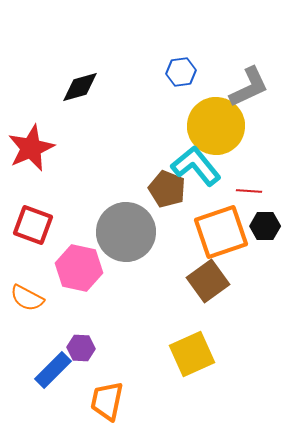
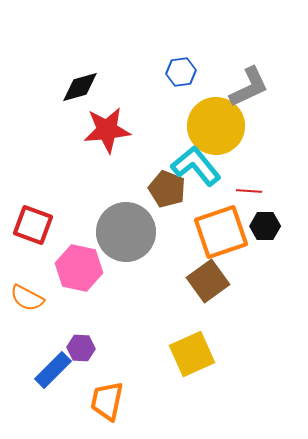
red star: moved 76 px right, 18 px up; rotated 18 degrees clockwise
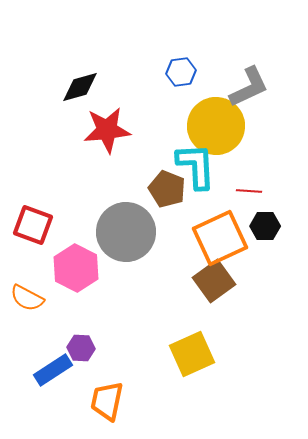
cyan L-shape: rotated 36 degrees clockwise
orange square: moved 1 px left, 6 px down; rotated 6 degrees counterclockwise
pink hexagon: moved 3 px left; rotated 15 degrees clockwise
brown square: moved 6 px right
blue rectangle: rotated 12 degrees clockwise
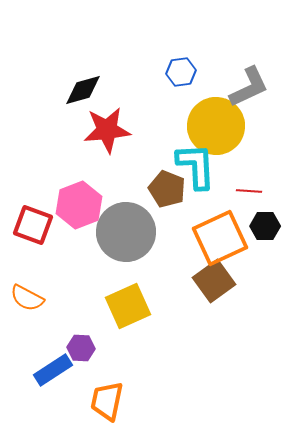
black diamond: moved 3 px right, 3 px down
pink hexagon: moved 3 px right, 63 px up; rotated 12 degrees clockwise
yellow square: moved 64 px left, 48 px up
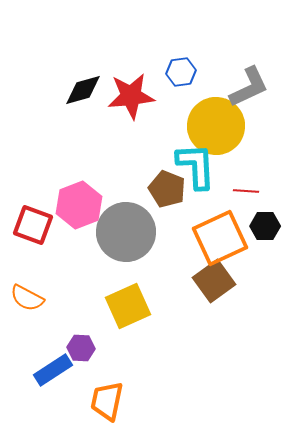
red star: moved 24 px right, 34 px up
red line: moved 3 px left
